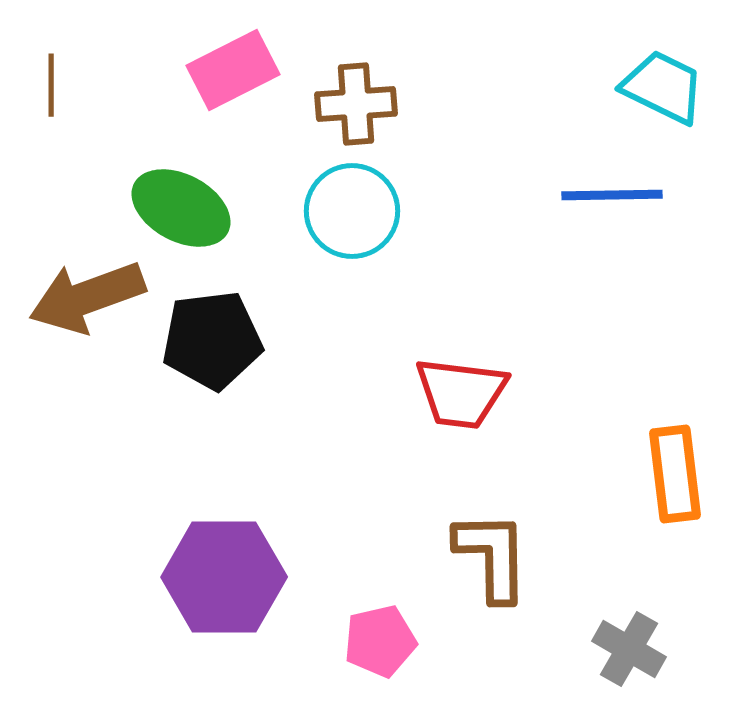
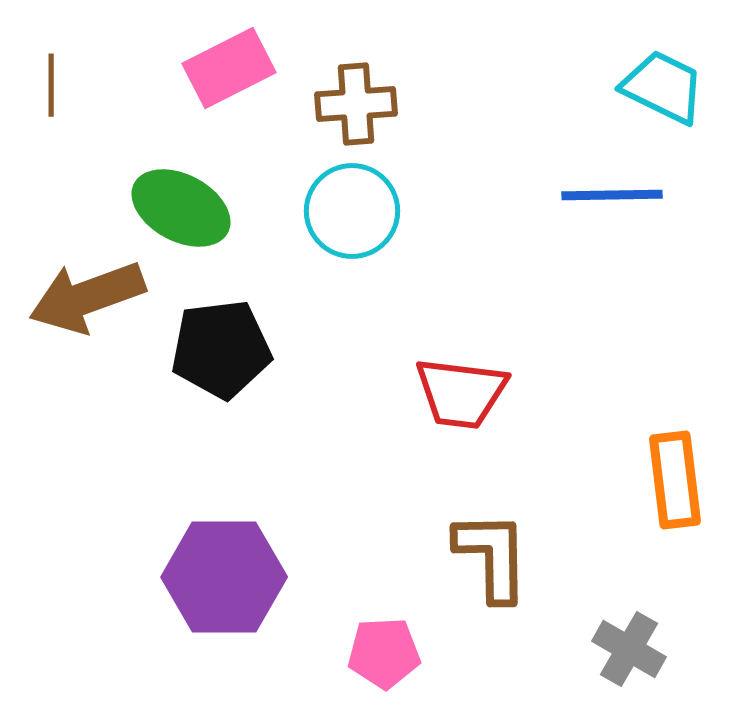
pink rectangle: moved 4 px left, 2 px up
black pentagon: moved 9 px right, 9 px down
orange rectangle: moved 6 px down
pink pentagon: moved 4 px right, 12 px down; rotated 10 degrees clockwise
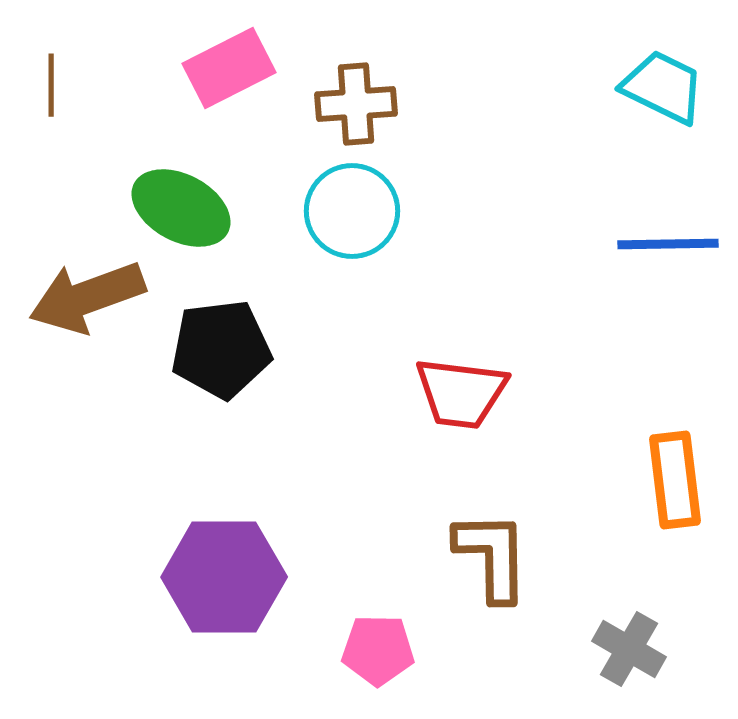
blue line: moved 56 px right, 49 px down
pink pentagon: moved 6 px left, 3 px up; rotated 4 degrees clockwise
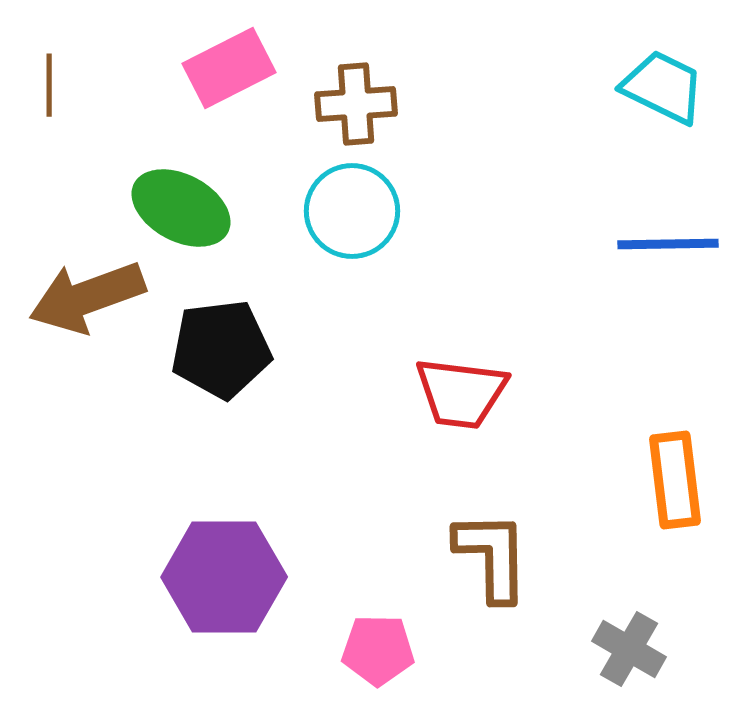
brown line: moved 2 px left
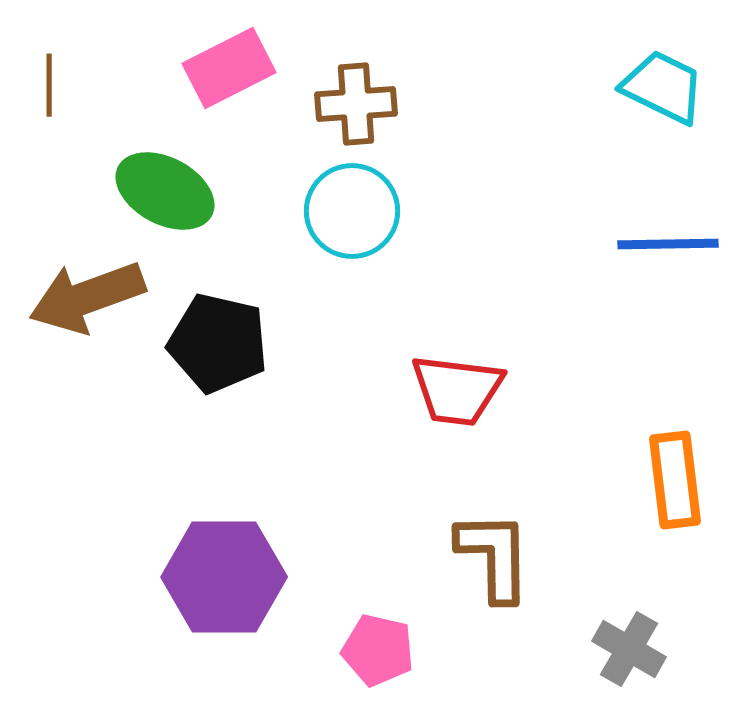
green ellipse: moved 16 px left, 17 px up
black pentagon: moved 3 px left, 6 px up; rotated 20 degrees clockwise
red trapezoid: moved 4 px left, 3 px up
brown L-shape: moved 2 px right
pink pentagon: rotated 12 degrees clockwise
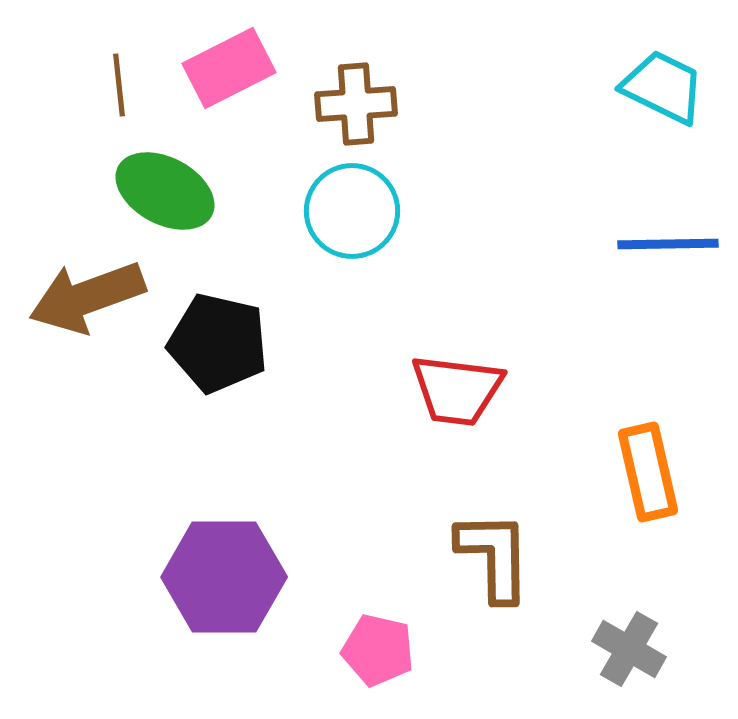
brown line: moved 70 px right; rotated 6 degrees counterclockwise
orange rectangle: moved 27 px left, 8 px up; rotated 6 degrees counterclockwise
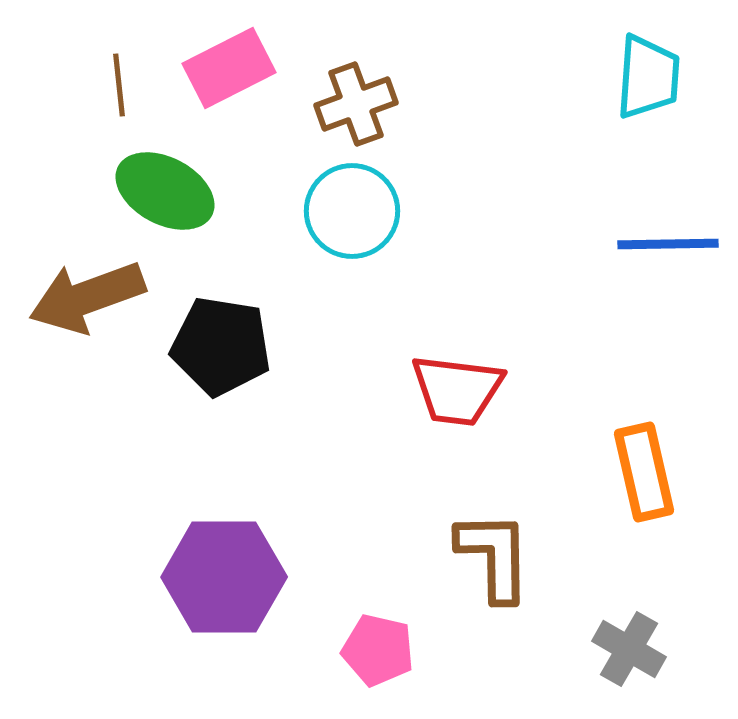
cyan trapezoid: moved 15 px left, 10 px up; rotated 68 degrees clockwise
brown cross: rotated 16 degrees counterclockwise
black pentagon: moved 3 px right, 3 px down; rotated 4 degrees counterclockwise
orange rectangle: moved 4 px left
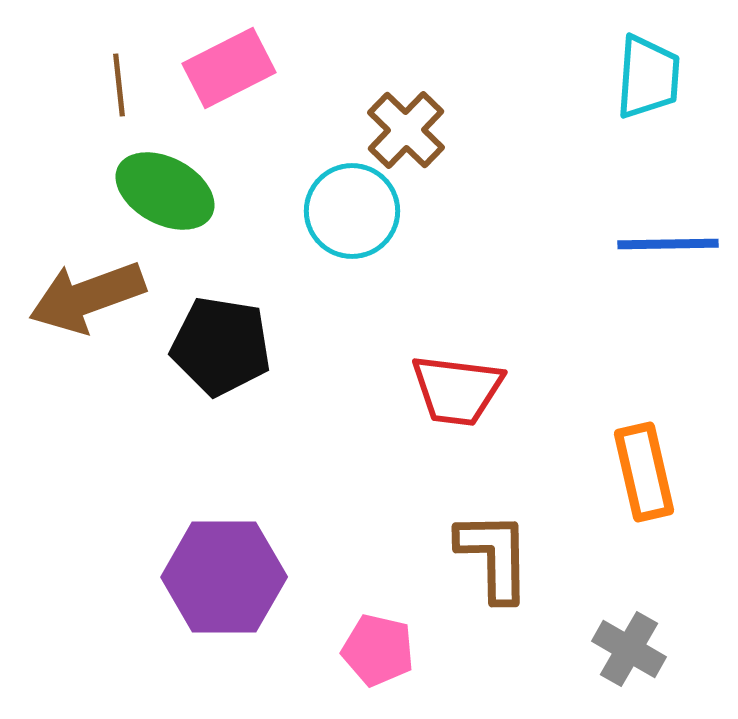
brown cross: moved 50 px right, 26 px down; rotated 26 degrees counterclockwise
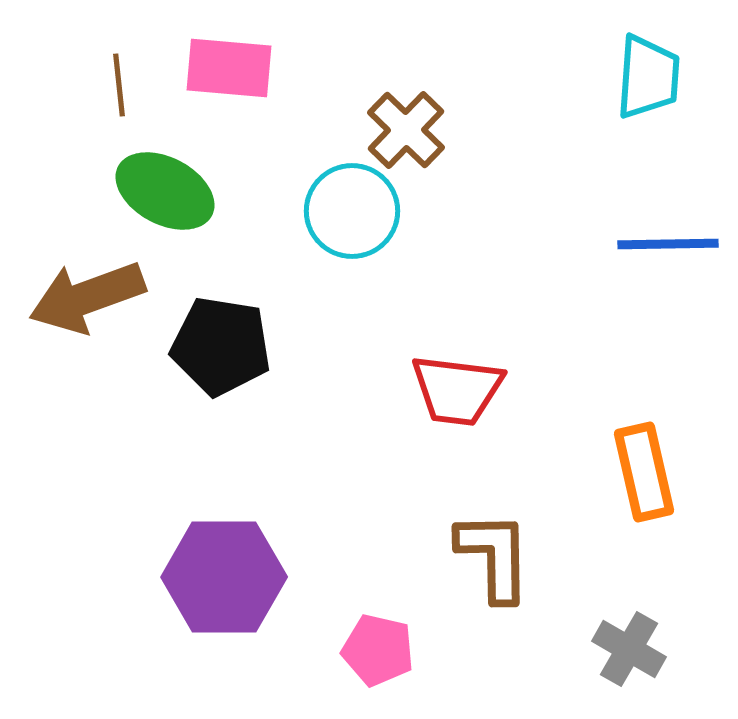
pink rectangle: rotated 32 degrees clockwise
